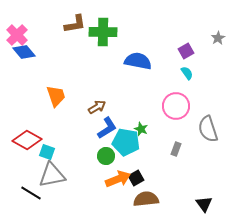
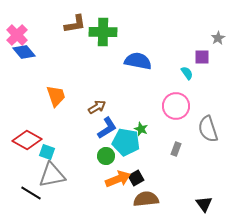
purple square: moved 16 px right, 6 px down; rotated 28 degrees clockwise
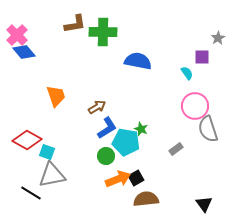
pink circle: moved 19 px right
gray rectangle: rotated 32 degrees clockwise
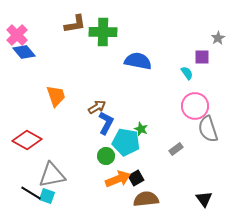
blue L-shape: moved 1 px left, 5 px up; rotated 30 degrees counterclockwise
cyan square: moved 44 px down
black triangle: moved 5 px up
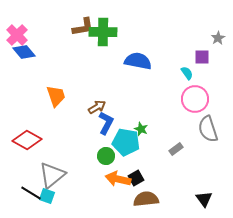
brown L-shape: moved 8 px right, 3 px down
pink circle: moved 7 px up
gray triangle: rotated 28 degrees counterclockwise
orange arrow: rotated 145 degrees counterclockwise
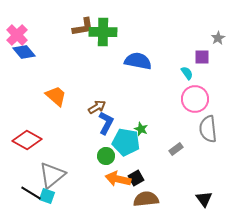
orange trapezoid: rotated 30 degrees counterclockwise
gray semicircle: rotated 12 degrees clockwise
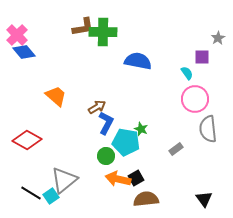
gray triangle: moved 12 px right, 5 px down
cyan square: moved 4 px right; rotated 35 degrees clockwise
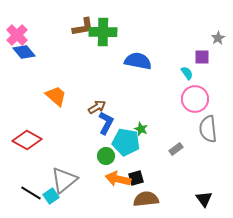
black square: rotated 14 degrees clockwise
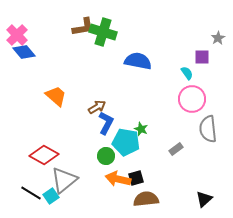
green cross: rotated 16 degrees clockwise
pink circle: moved 3 px left
red diamond: moved 17 px right, 15 px down
black triangle: rotated 24 degrees clockwise
